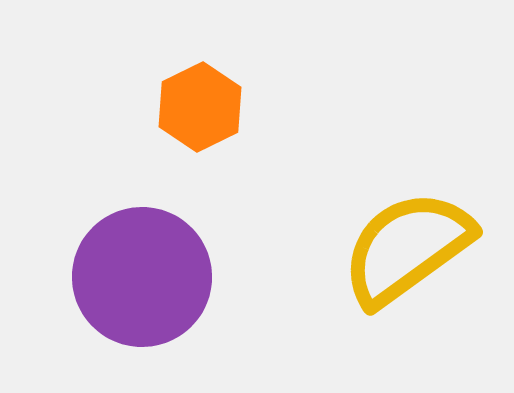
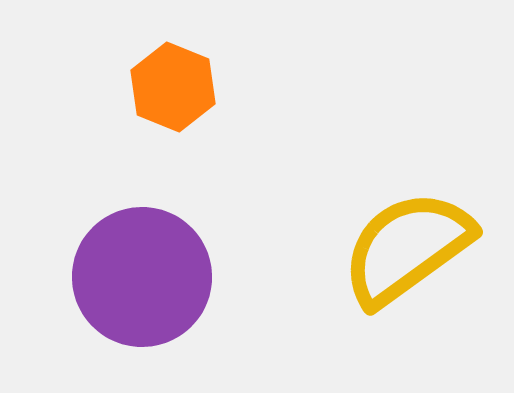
orange hexagon: moved 27 px left, 20 px up; rotated 12 degrees counterclockwise
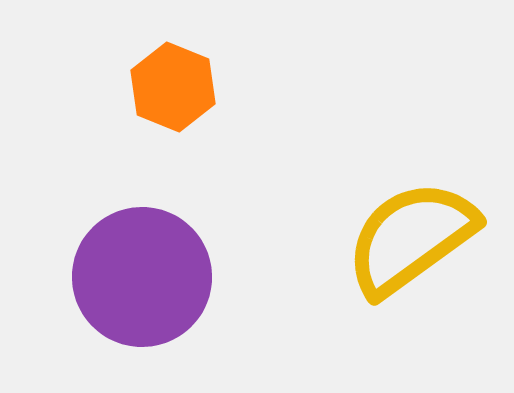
yellow semicircle: moved 4 px right, 10 px up
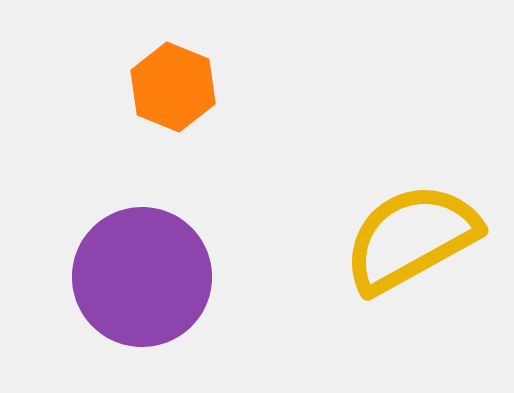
yellow semicircle: rotated 7 degrees clockwise
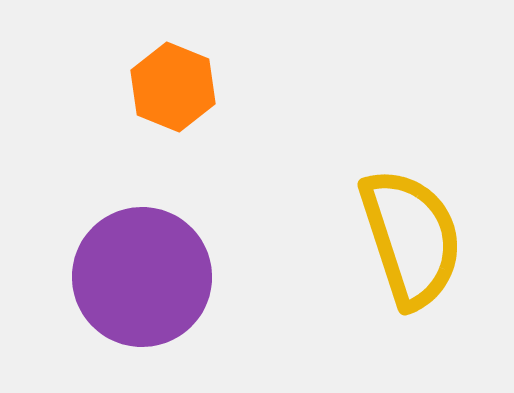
yellow semicircle: rotated 101 degrees clockwise
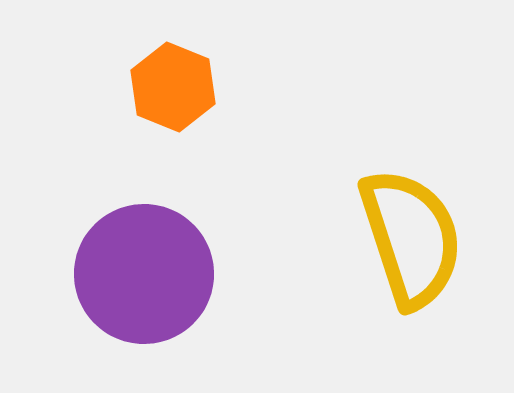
purple circle: moved 2 px right, 3 px up
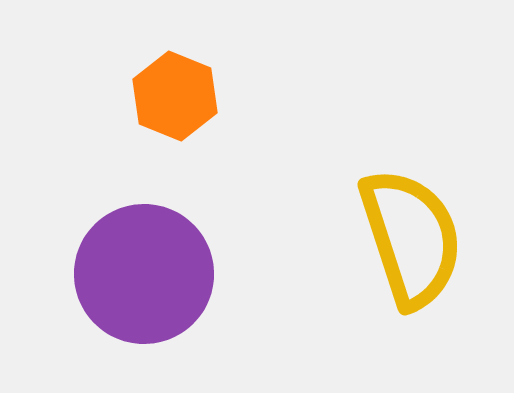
orange hexagon: moved 2 px right, 9 px down
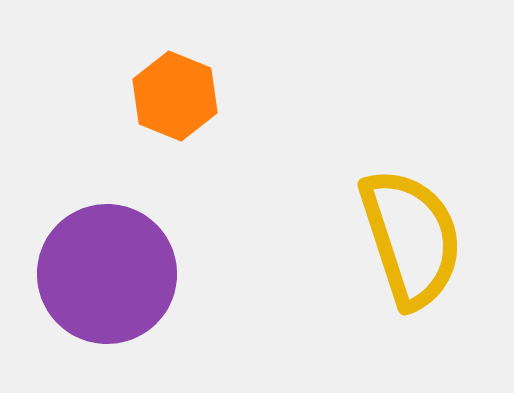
purple circle: moved 37 px left
